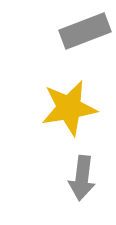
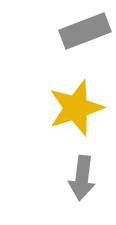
yellow star: moved 7 px right; rotated 8 degrees counterclockwise
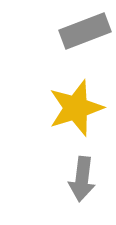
gray arrow: moved 1 px down
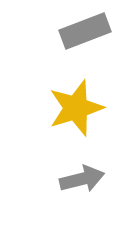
gray arrow: rotated 111 degrees counterclockwise
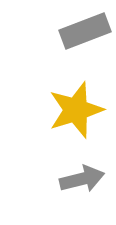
yellow star: moved 2 px down
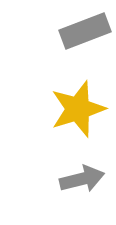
yellow star: moved 2 px right, 1 px up
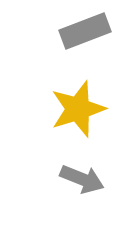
gray arrow: rotated 36 degrees clockwise
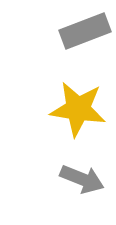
yellow star: rotated 26 degrees clockwise
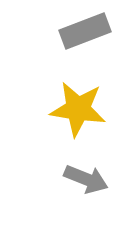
gray arrow: moved 4 px right
